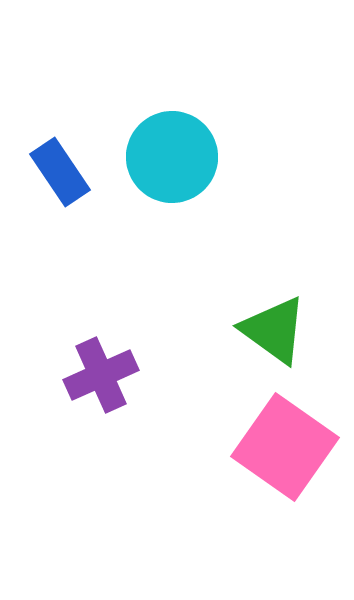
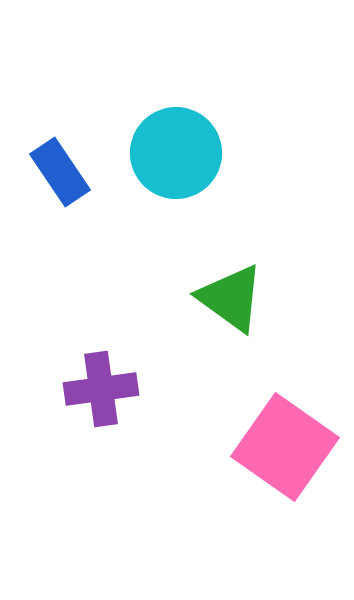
cyan circle: moved 4 px right, 4 px up
green triangle: moved 43 px left, 32 px up
purple cross: moved 14 px down; rotated 16 degrees clockwise
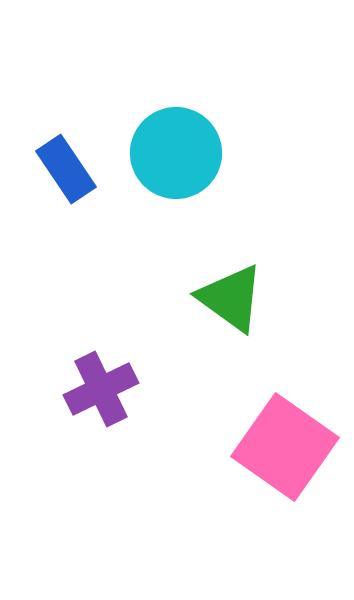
blue rectangle: moved 6 px right, 3 px up
purple cross: rotated 18 degrees counterclockwise
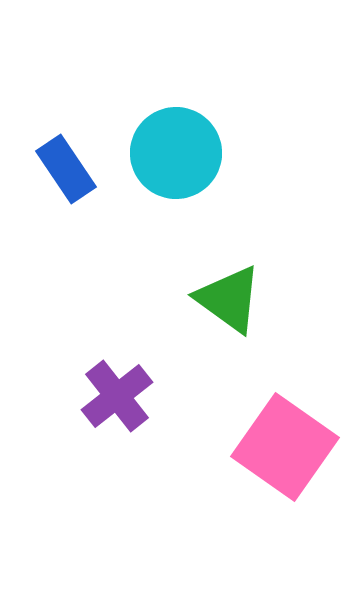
green triangle: moved 2 px left, 1 px down
purple cross: moved 16 px right, 7 px down; rotated 12 degrees counterclockwise
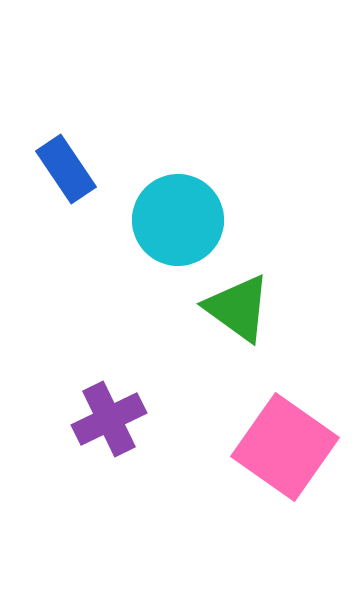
cyan circle: moved 2 px right, 67 px down
green triangle: moved 9 px right, 9 px down
purple cross: moved 8 px left, 23 px down; rotated 12 degrees clockwise
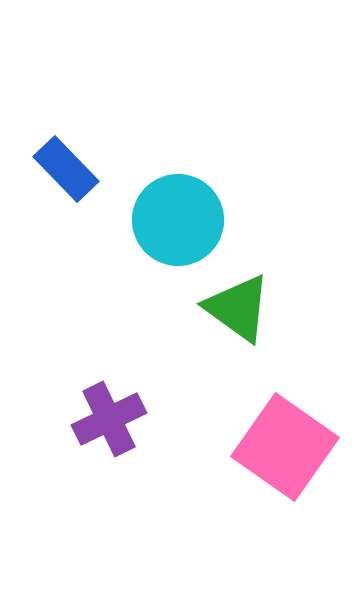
blue rectangle: rotated 10 degrees counterclockwise
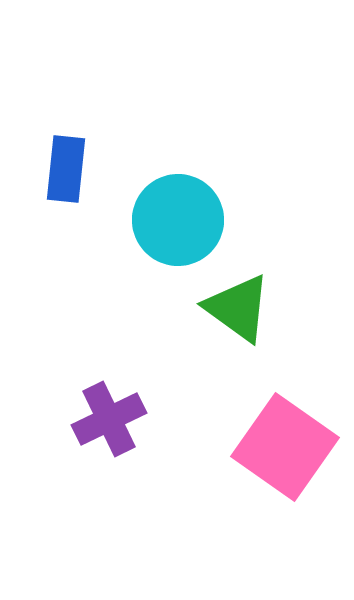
blue rectangle: rotated 50 degrees clockwise
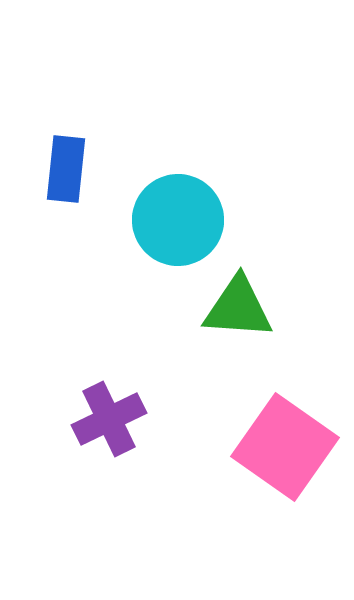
green triangle: rotated 32 degrees counterclockwise
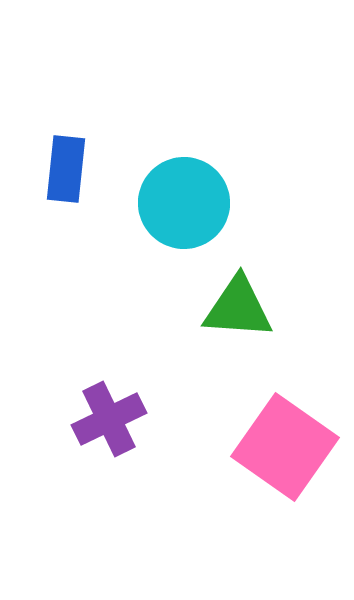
cyan circle: moved 6 px right, 17 px up
